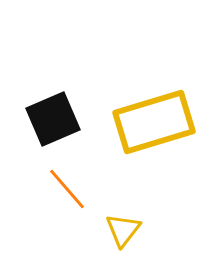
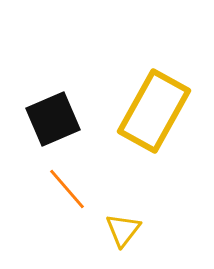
yellow rectangle: moved 11 px up; rotated 44 degrees counterclockwise
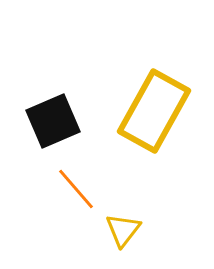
black square: moved 2 px down
orange line: moved 9 px right
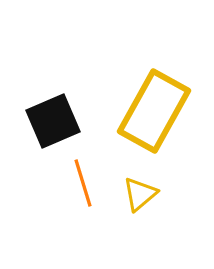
orange line: moved 7 px right, 6 px up; rotated 24 degrees clockwise
yellow triangle: moved 17 px right, 36 px up; rotated 12 degrees clockwise
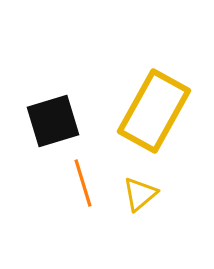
black square: rotated 6 degrees clockwise
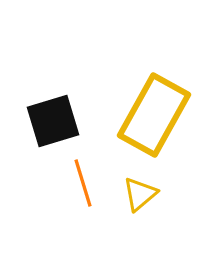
yellow rectangle: moved 4 px down
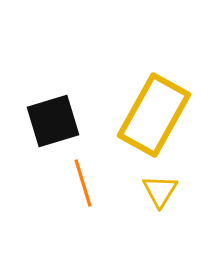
yellow triangle: moved 20 px right, 3 px up; rotated 18 degrees counterclockwise
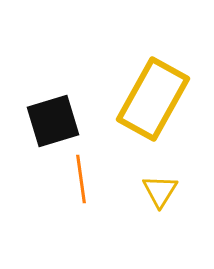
yellow rectangle: moved 1 px left, 16 px up
orange line: moved 2 px left, 4 px up; rotated 9 degrees clockwise
